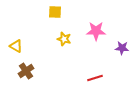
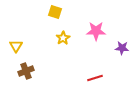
yellow square: rotated 16 degrees clockwise
yellow star: moved 1 px left, 1 px up; rotated 24 degrees clockwise
yellow triangle: rotated 32 degrees clockwise
brown cross: rotated 14 degrees clockwise
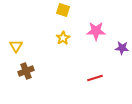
yellow square: moved 8 px right, 2 px up
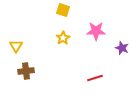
purple star: rotated 16 degrees clockwise
brown cross: rotated 14 degrees clockwise
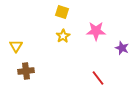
yellow square: moved 1 px left, 2 px down
yellow star: moved 2 px up
red line: moved 3 px right; rotated 70 degrees clockwise
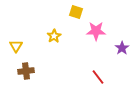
yellow square: moved 14 px right
yellow star: moved 9 px left
purple star: rotated 16 degrees clockwise
red line: moved 1 px up
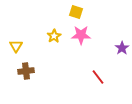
pink star: moved 15 px left, 4 px down
